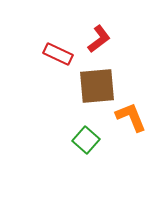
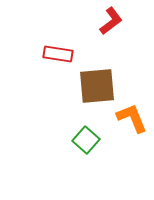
red L-shape: moved 12 px right, 18 px up
red rectangle: rotated 16 degrees counterclockwise
orange L-shape: moved 1 px right, 1 px down
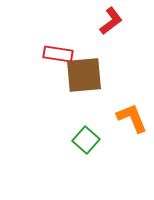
brown square: moved 13 px left, 11 px up
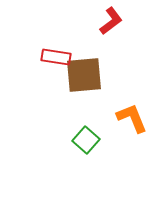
red rectangle: moved 2 px left, 3 px down
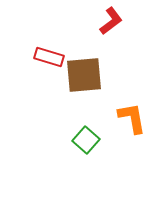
red rectangle: moved 7 px left; rotated 8 degrees clockwise
orange L-shape: rotated 12 degrees clockwise
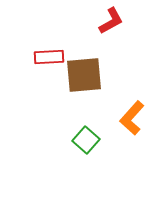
red L-shape: rotated 8 degrees clockwise
red rectangle: rotated 20 degrees counterclockwise
orange L-shape: rotated 128 degrees counterclockwise
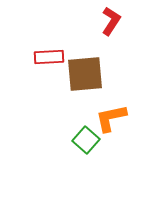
red L-shape: rotated 28 degrees counterclockwise
brown square: moved 1 px right, 1 px up
orange L-shape: moved 21 px left; rotated 36 degrees clockwise
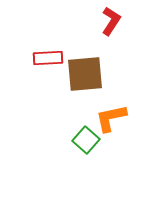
red rectangle: moved 1 px left, 1 px down
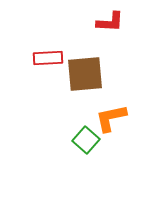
red L-shape: moved 1 px left, 1 px down; rotated 60 degrees clockwise
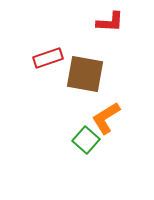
red rectangle: rotated 16 degrees counterclockwise
brown square: rotated 15 degrees clockwise
orange L-shape: moved 5 px left; rotated 20 degrees counterclockwise
